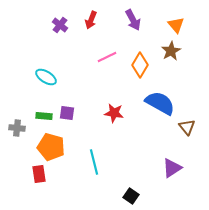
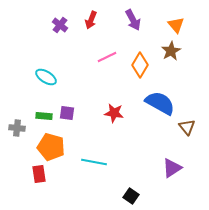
cyan line: rotated 65 degrees counterclockwise
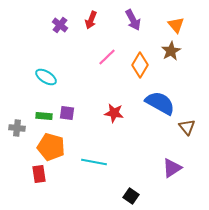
pink line: rotated 18 degrees counterclockwise
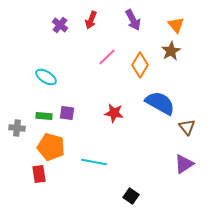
purple triangle: moved 12 px right, 4 px up
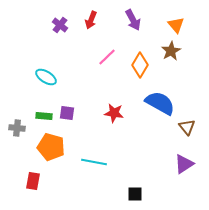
red rectangle: moved 6 px left, 7 px down; rotated 18 degrees clockwise
black square: moved 4 px right, 2 px up; rotated 35 degrees counterclockwise
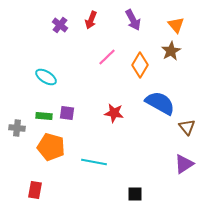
red rectangle: moved 2 px right, 9 px down
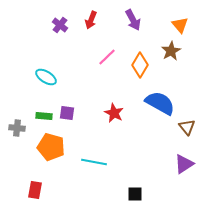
orange triangle: moved 4 px right
red star: rotated 18 degrees clockwise
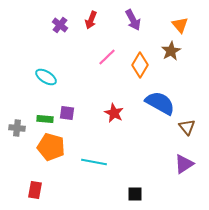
green rectangle: moved 1 px right, 3 px down
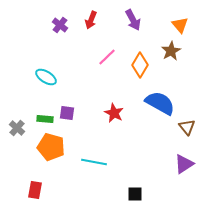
gray cross: rotated 35 degrees clockwise
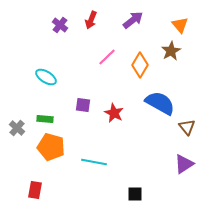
purple arrow: rotated 100 degrees counterclockwise
purple square: moved 16 px right, 8 px up
